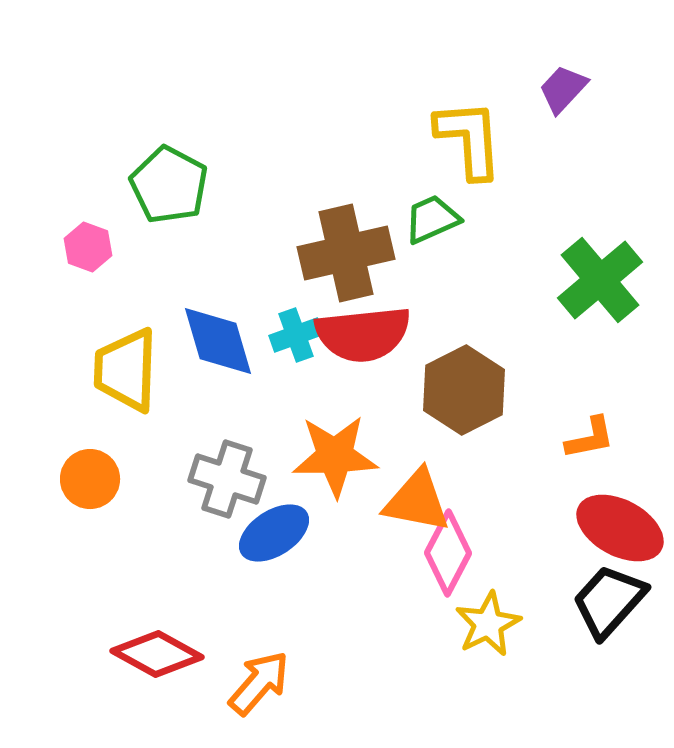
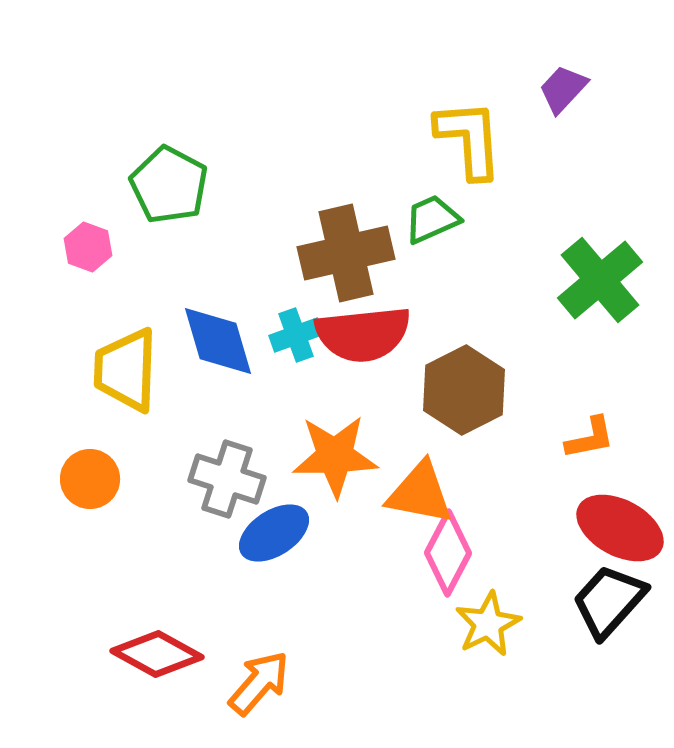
orange triangle: moved 3 px right, 8 px up
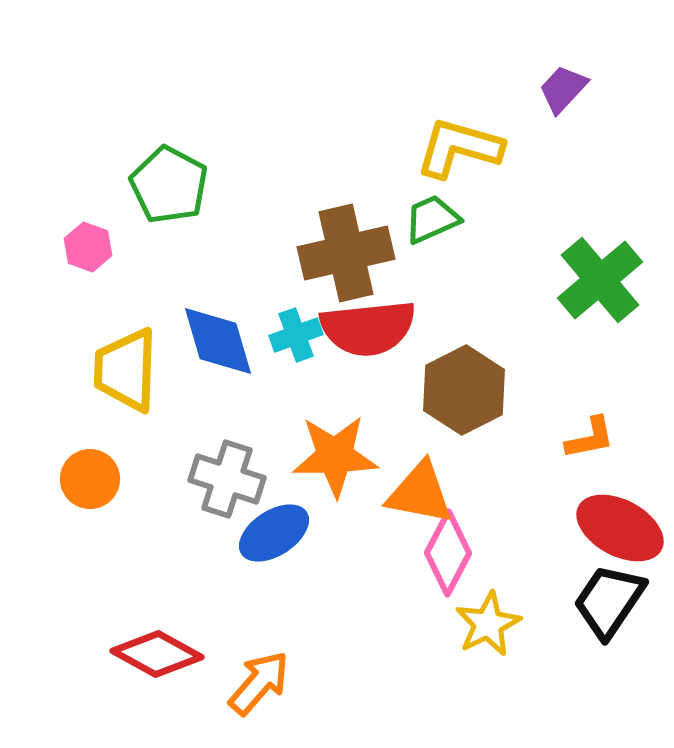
yellow L-shape: moved 10 px left, 9 px down; rotated 70 degrees counterclockwise
red semicircle: moved 5 px right, 6 px up
black trapezoid: rotated 8 degrees counterclockwise
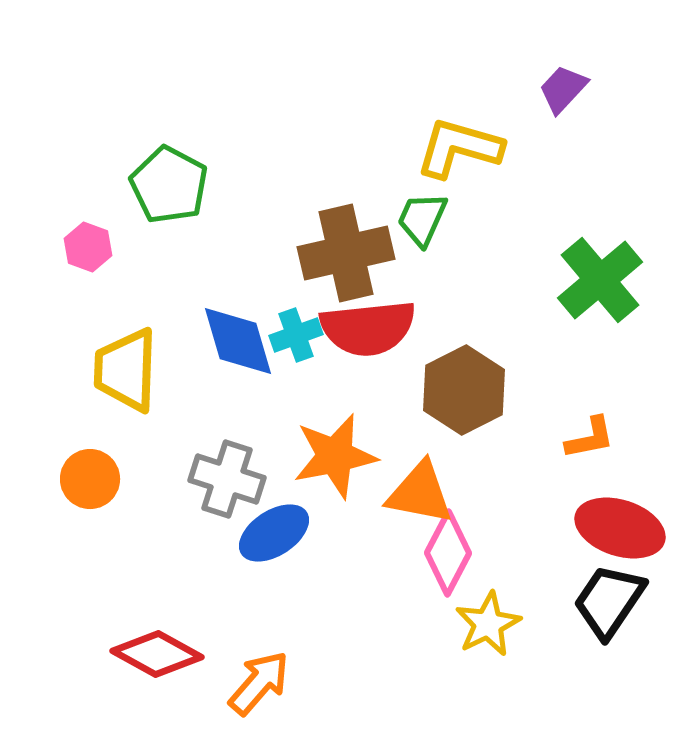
green trapezoid: moved 10 px left; rotated 42 degrees counterclockwise
blue diamond: moved 20 px right
orange star: rotated 10 degrees counterclockwise
red ellipse: rotated 10 degrees counterclockwise
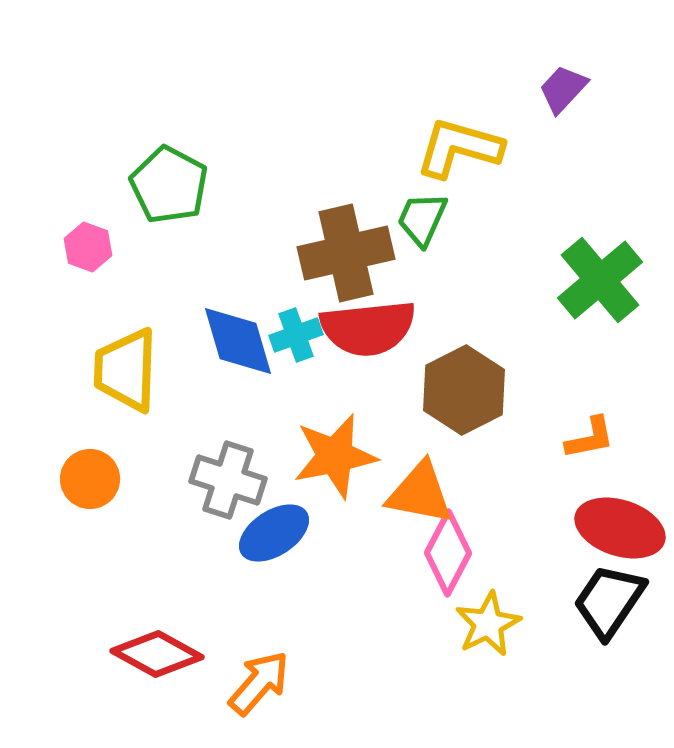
gray cross: moved 1 px right, 1 px down
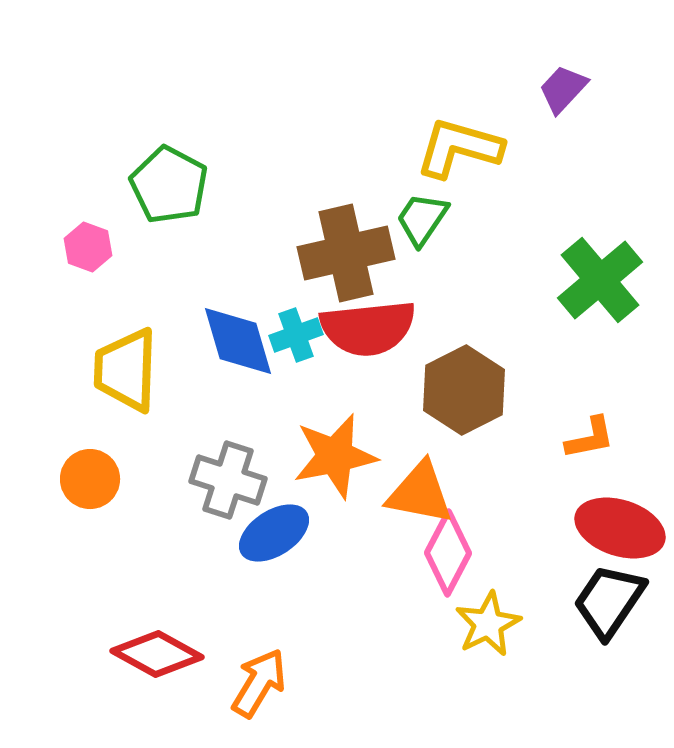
green trapezoid: rotated 10 degrees clockwise
orange arrow: rotated 10 degrees counterclockwise
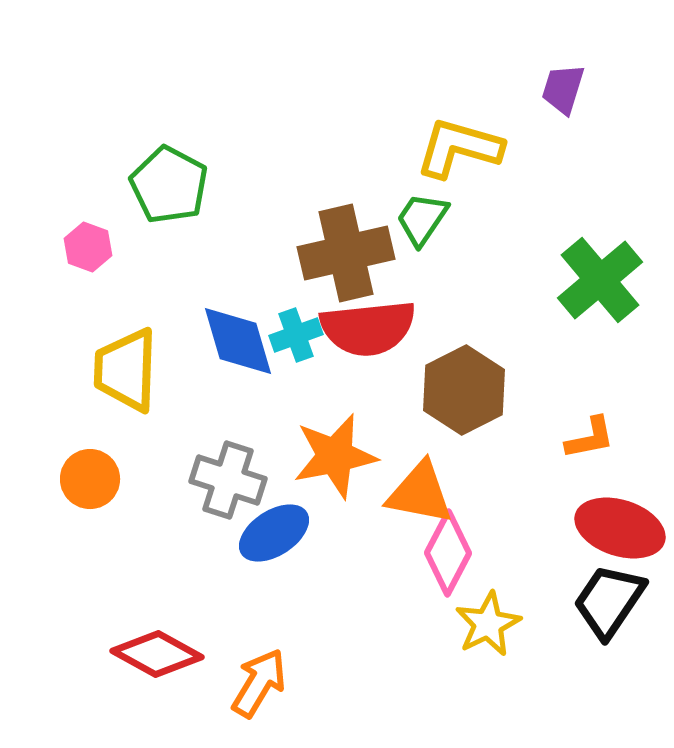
purple trapezoid: rotated 26 degrees counterclockwise
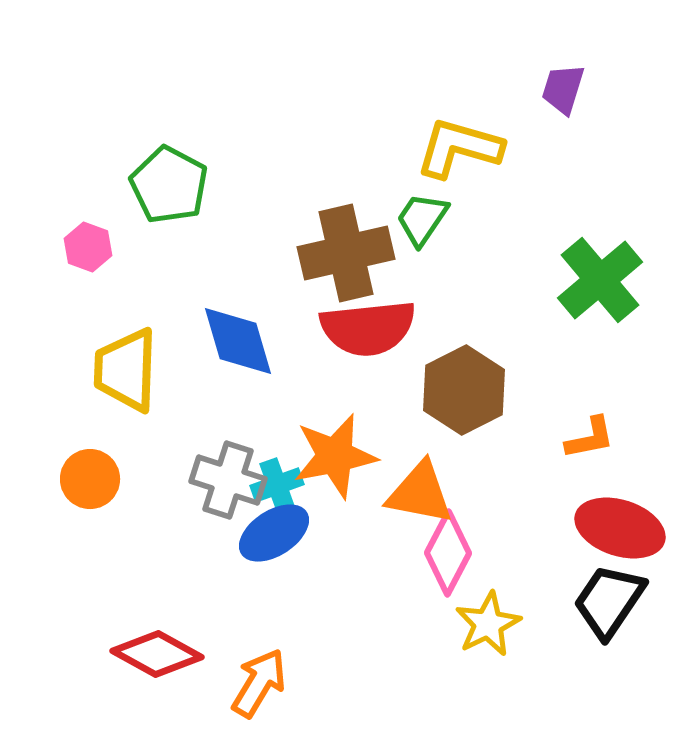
cyan cross: moved 19 px left, 150 px down
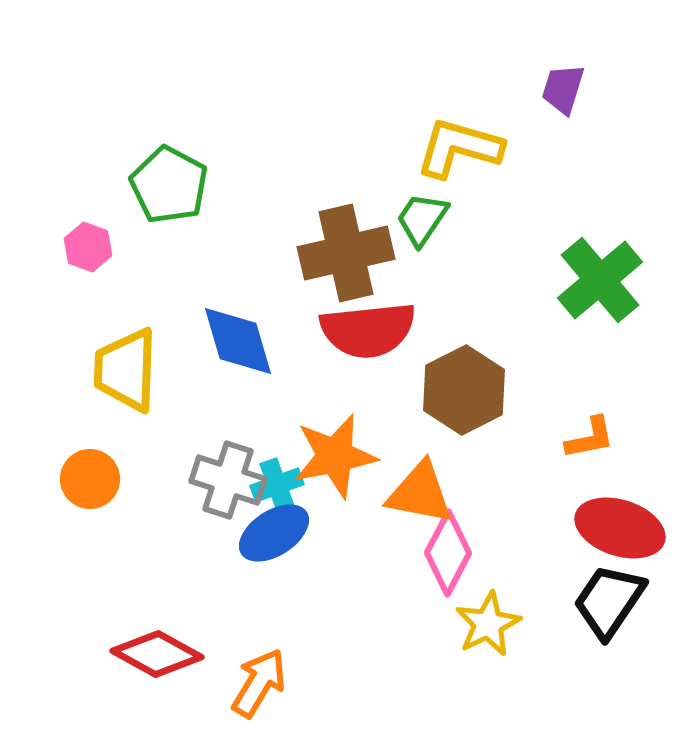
red semicircle: moved 2 px down
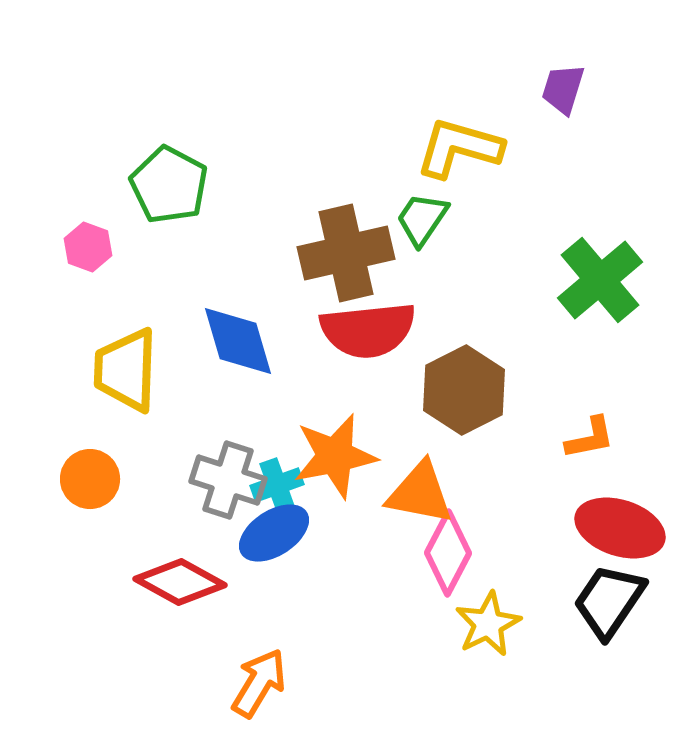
red diamond: moved 23 px right, 72 px up
